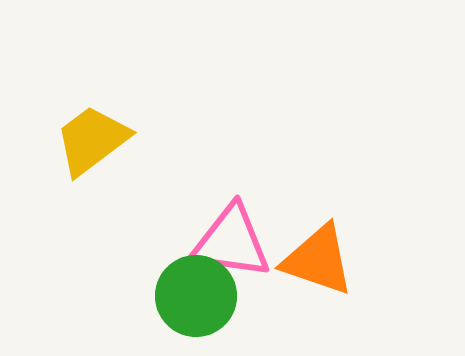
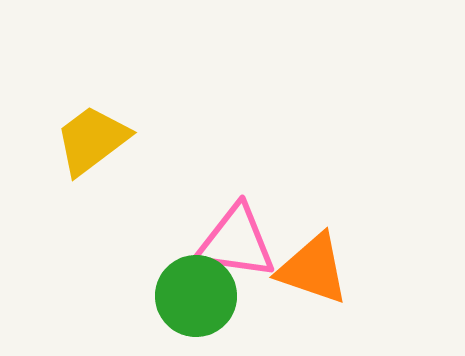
pink triangle: moved 5 px right
orange triangle: moved 5 px left, 9 px down
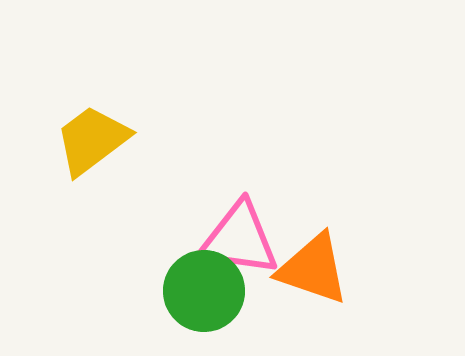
pink triangle: moved 3 px right, 3 px up
green circle: moved 8 px right, 5 px up
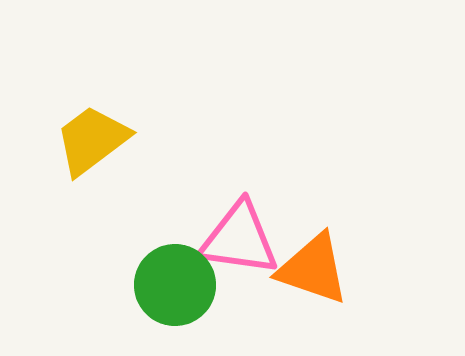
green circle: moved 29 px left, 6 px up
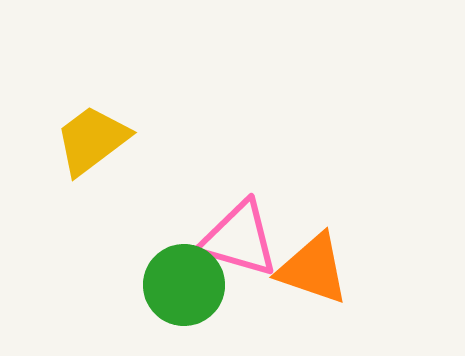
pink triangle: rotated 8 degrees clockwise
green circle: moved 9 px right
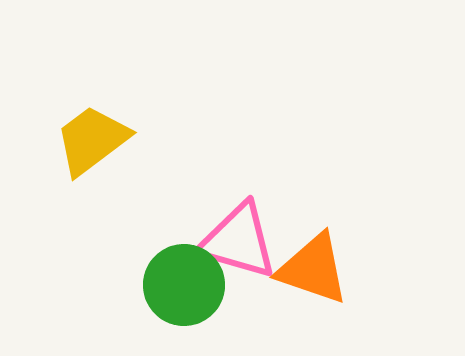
pink triangle: moved 1 px left, 2 px down
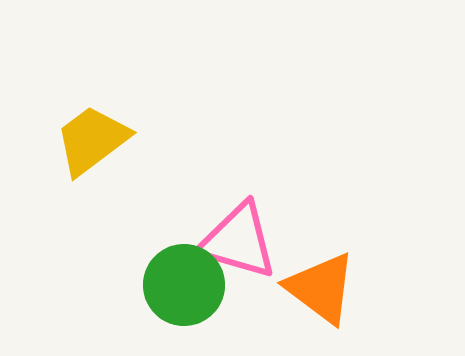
orange triangle: moved 8 px right, 19 px down; rotated 18 degrees clockwise
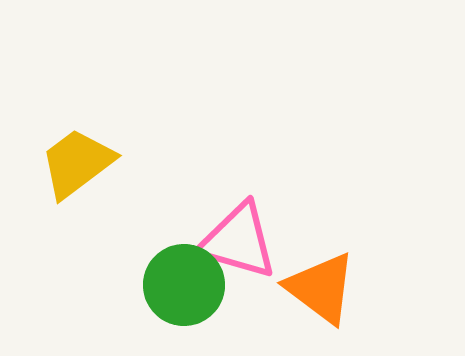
yellow trapezoid: moved 15 px left, 23 px down
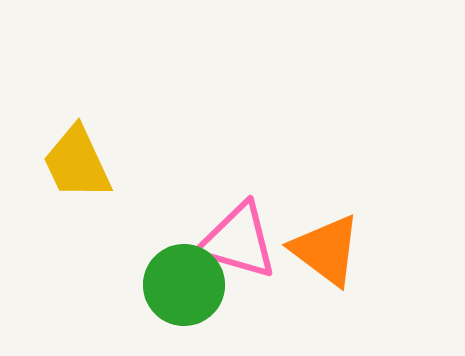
yellow trapezoid: rotated 78 degrees counterclockwise
orange triangle: moved 5 px right, 38 px up
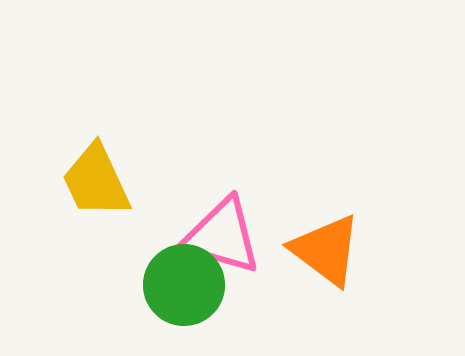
yellow trapezoid: moved 19 px right, 18 px down
pink triangle: moved 16 px left, 5 px up
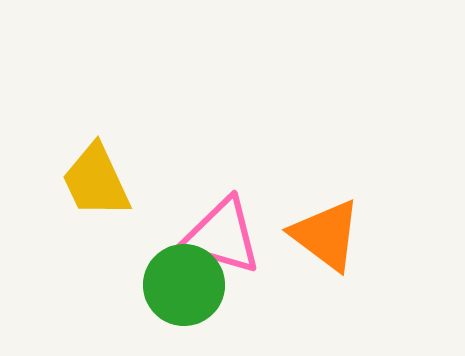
orange triangle: moved 15 px up
